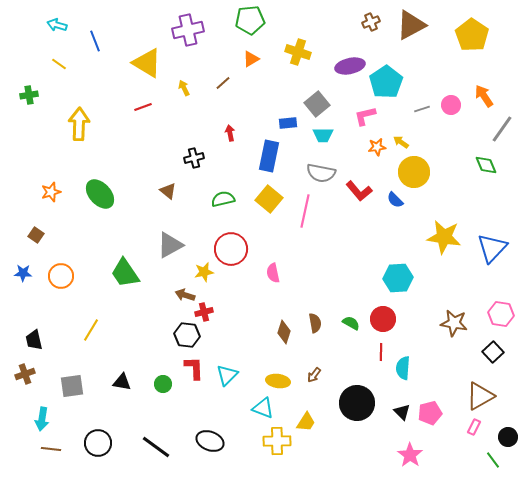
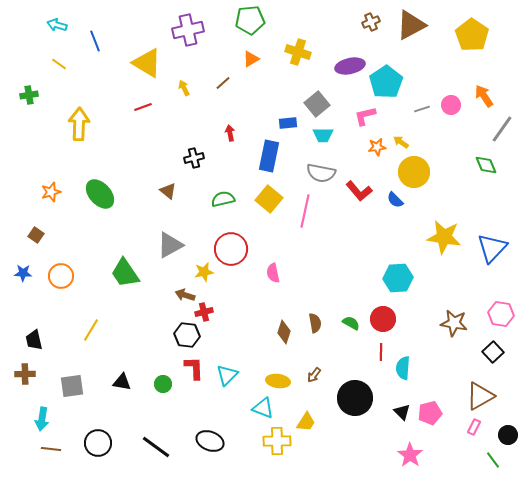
brown cross at (25, 374): rotated 18 degrees clockwise
black circle at (357, 403): moved 2 px left, 5 px up
black circle at (508, 437): moved 2 px up
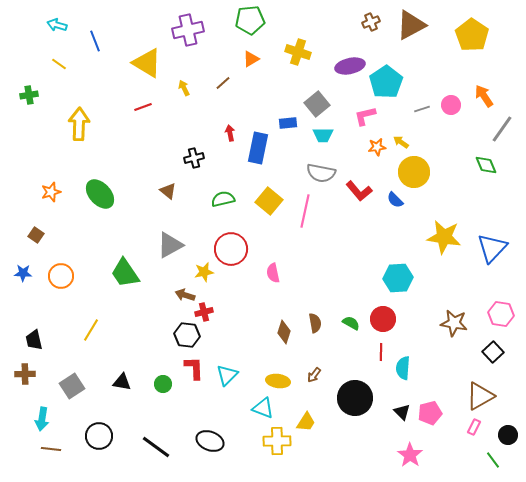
blue rectangle at (269, 156): moved 11 px left, 8 px up
yellow square at (269, 199): moved 2 px down
gray square at (72, 386): rotated 25 degrees counterclockwise
black circle at (98, 443): moved 1 px right, 7 px up
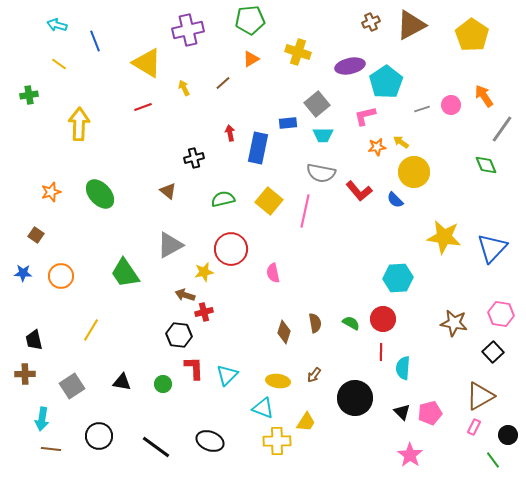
black hexagon at (187, 335): moved 8 px left
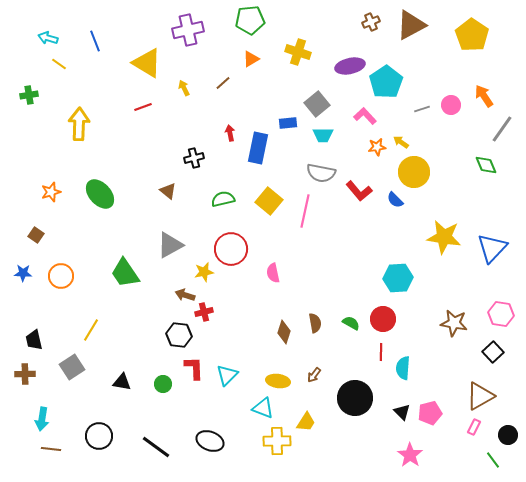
cyan arrow at (57, 25): moved 9 px left, 13 px down
pink L-shape at (365, 116): rotated 60 degrees clockwise
gray square at (72, 386): moved 19 px up
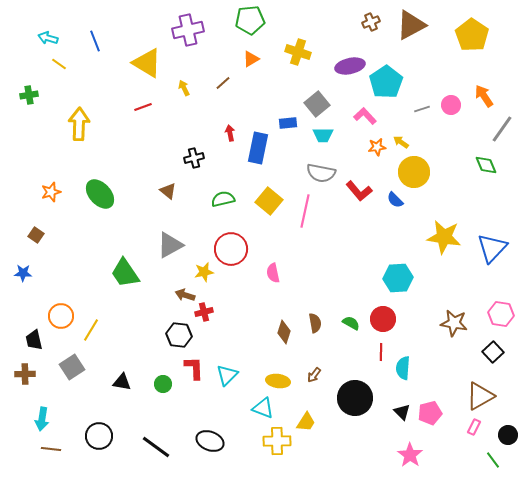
orange circle at (61, 276): moved 40 px down
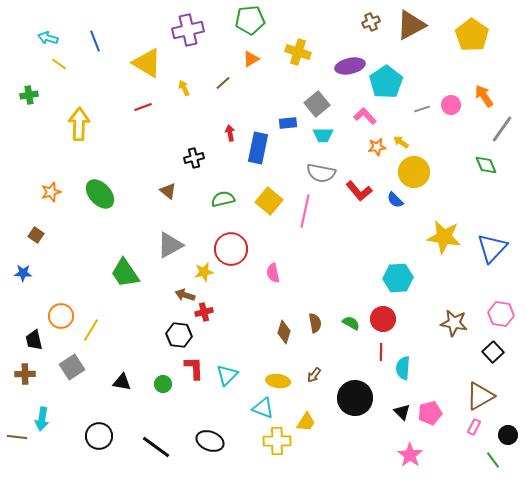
brown line at (51, 449): moved 34 px left, 12 px up
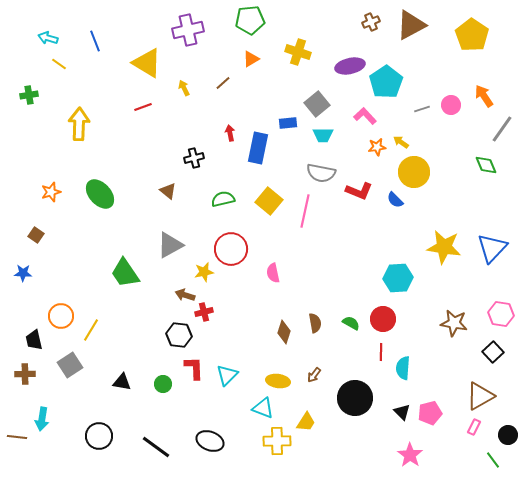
red L-shape at (359, 191): rotated 28 degrees counterclockwise
yellow star at (444, 237): moved 10 px down
gray square at (72, 367): moved 2 px left, 2 px up
